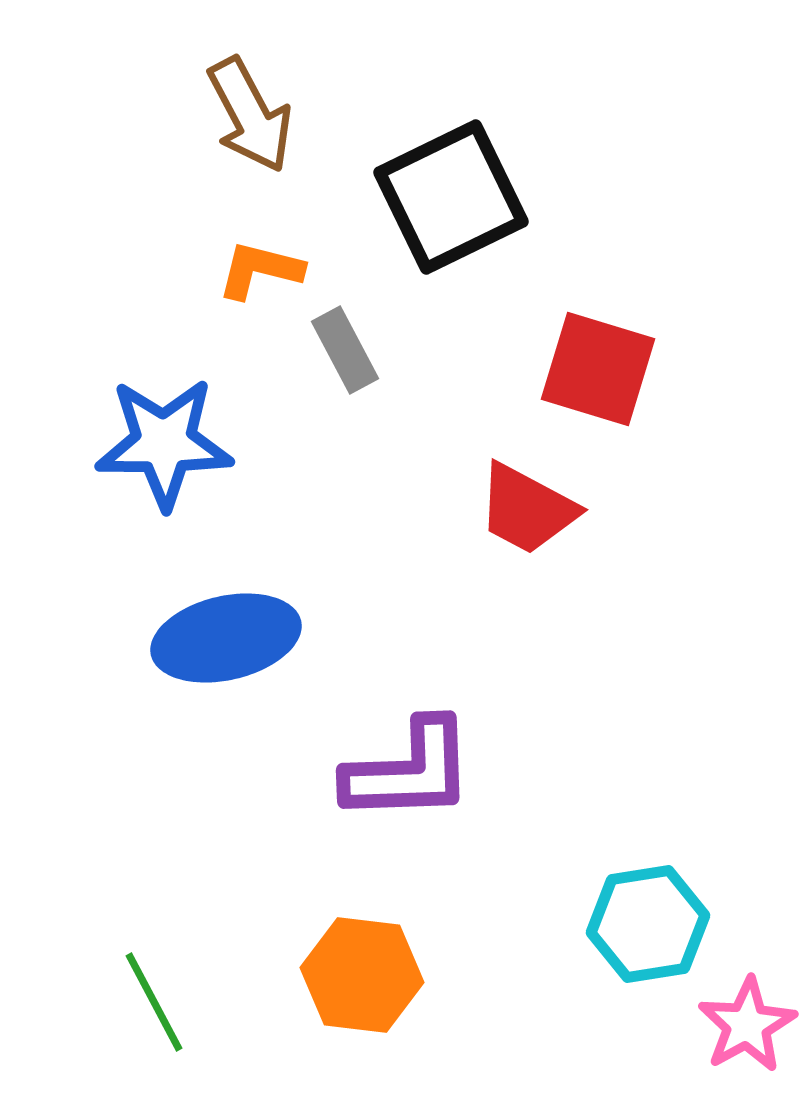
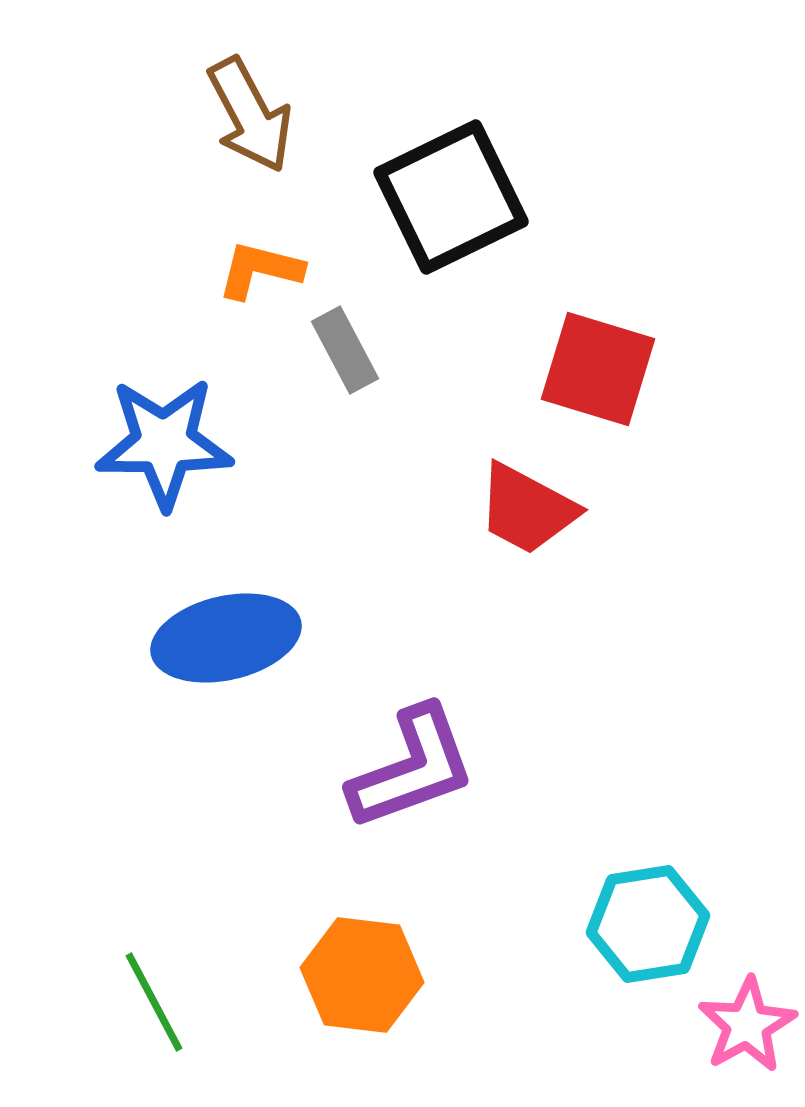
purple L-shape: moved 3 px right, 3 px up; rotated 18 degrees counterclockwise
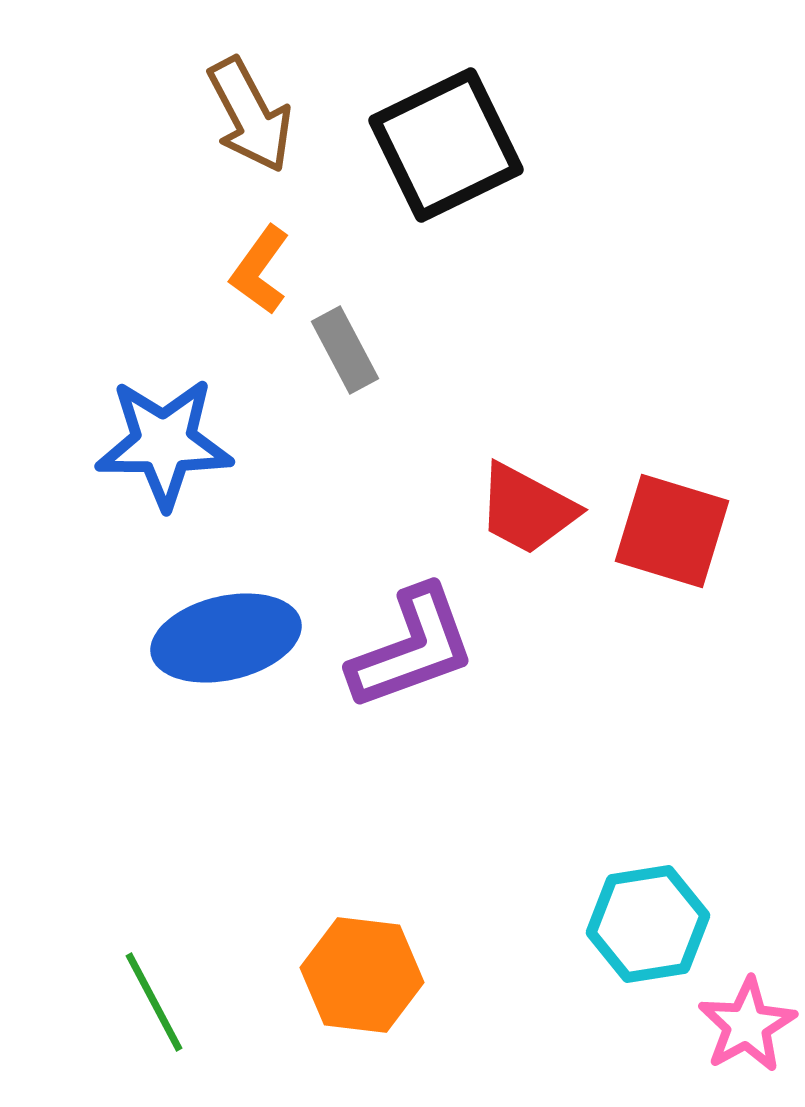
black square: moved 5 px left, 52 px up
orange L-shape: rotated 68 degrees counterclockwise
red square: moved 74 px right, 162 px down
purple L-shape: moved 120 px up
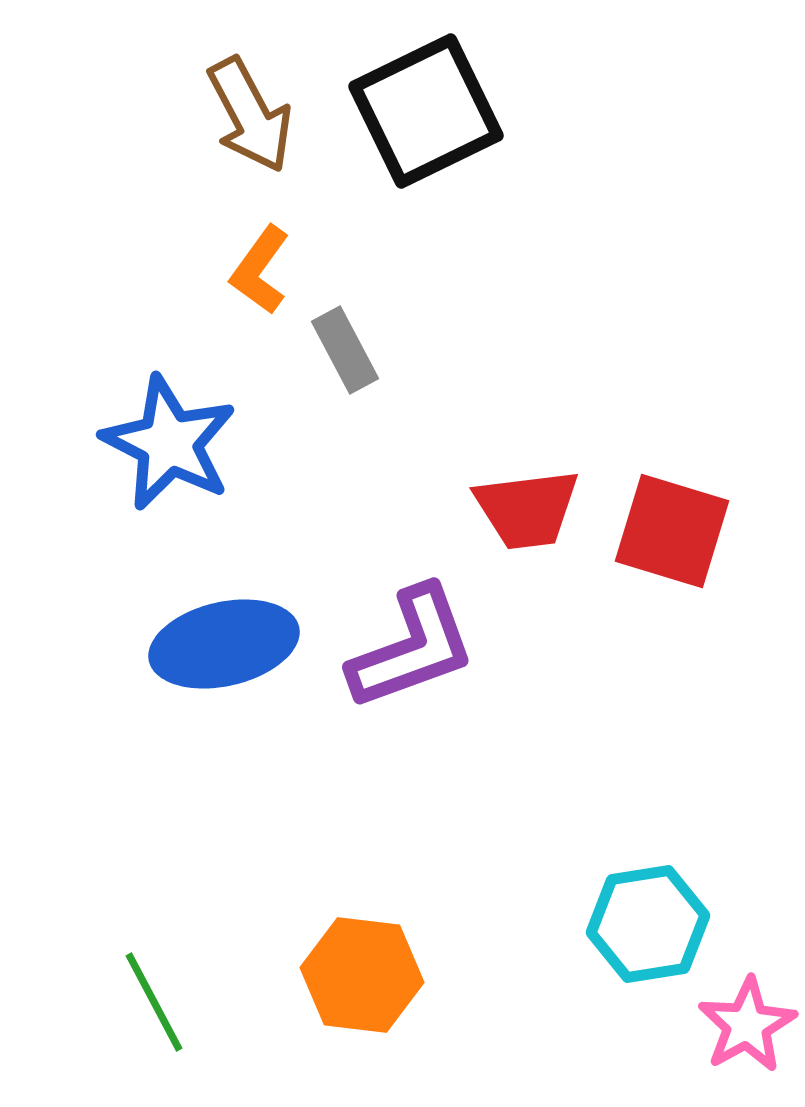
black square: moved 20 px left, 34 px up
blue star: moved 5 px right; rotated 27 degrees clockwise
red trapezoid: rotated 35 degrees counterclockwise
blue ellipse: moved 2 px left, 6 px down
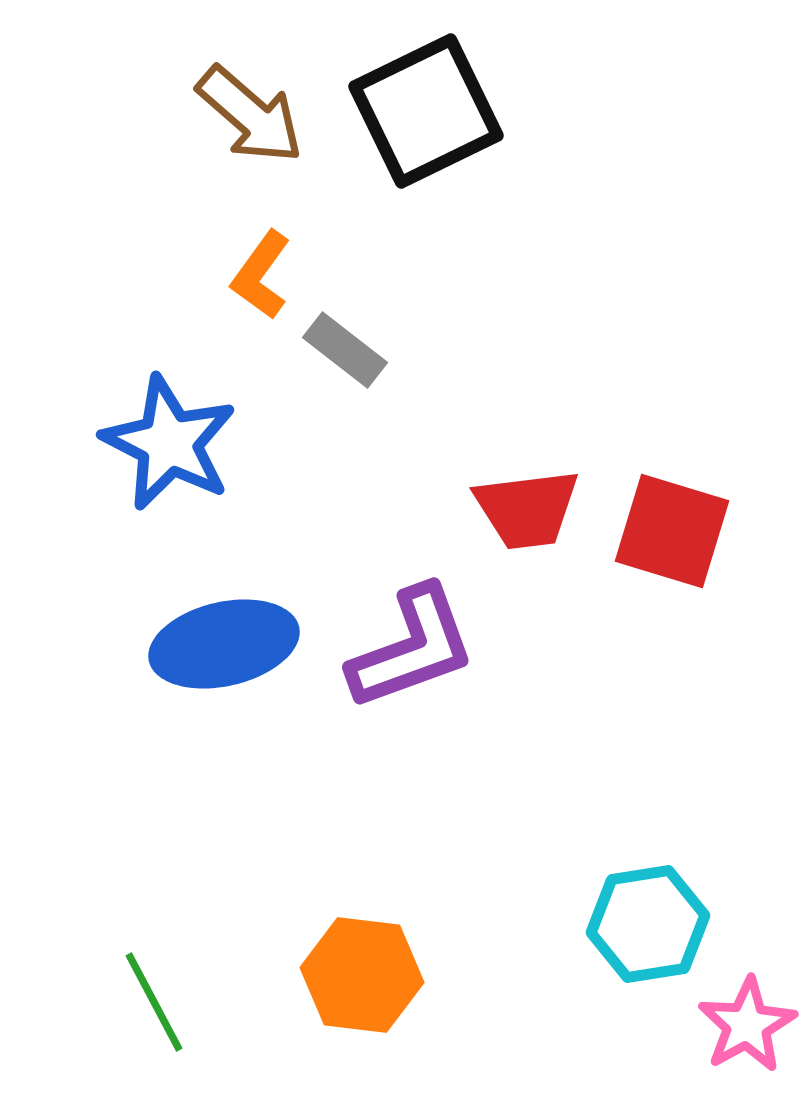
brown arrow: rotated 21 degrees counterclockwise
orange L-shape: moved 1 px right, 5 px down
gray rectangle: rotated 24 degrees counterclockwise
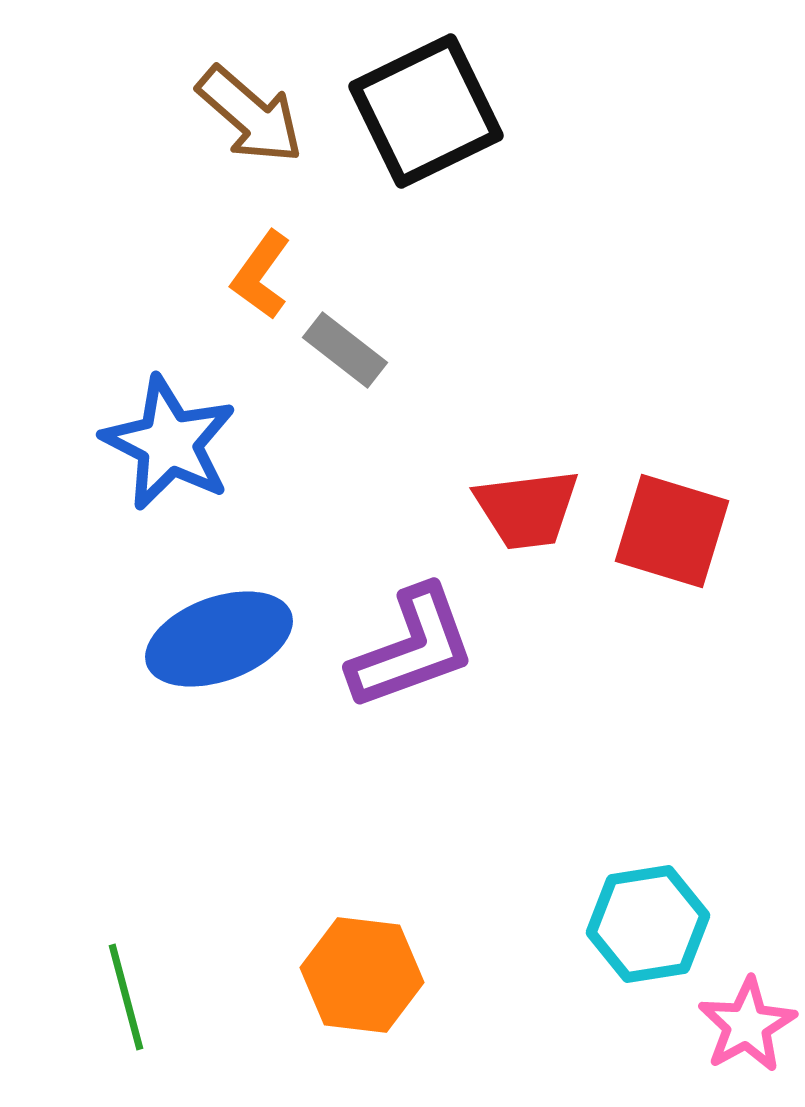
blue ellipse: moved 5 px left, 5 px up; rotated 7 degrees counterclockwise
green line: moved 28 px left, 5 px up; rotated 13 degrees clockwise
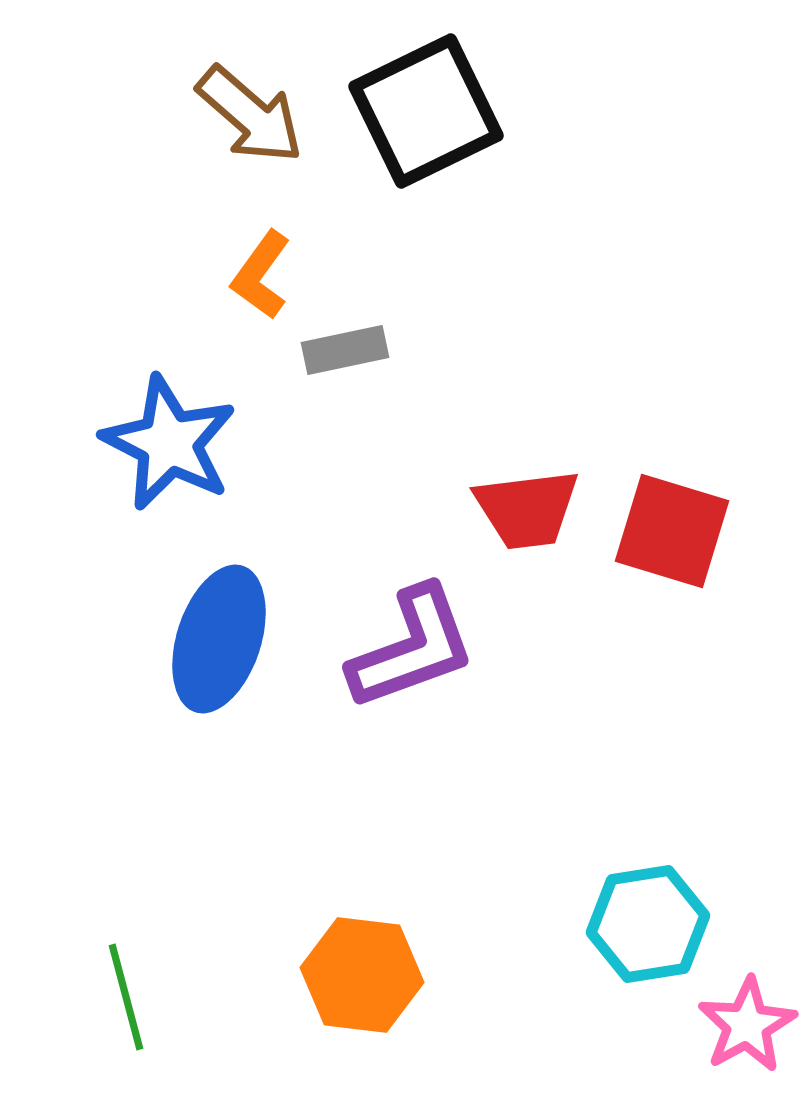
gray rectangle: rotated 50 degrees counterclockwise
blue ellipse: rotated 52 degrees counterclockwise
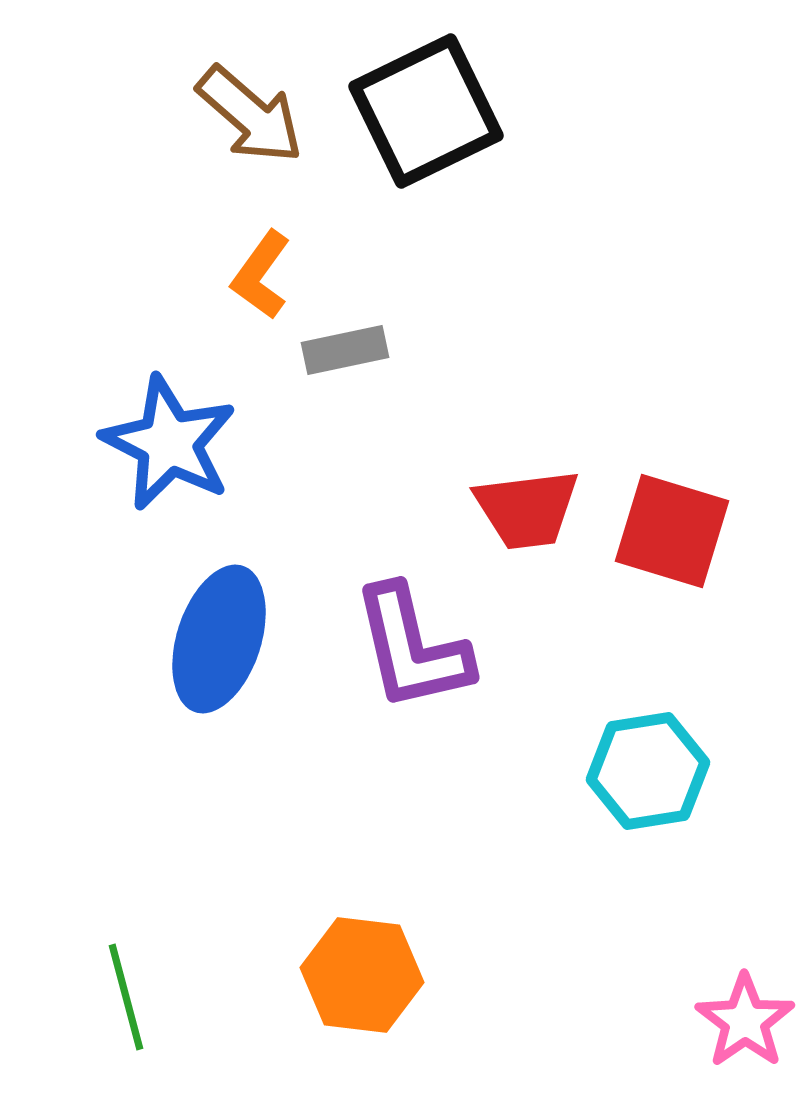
purple L-shape: rotated 97 degrees clockwise
cyan hexagon: moved 153 px up
pink star: moved 2 px left, 4 px up; rotated 6 degrees counterclockwise
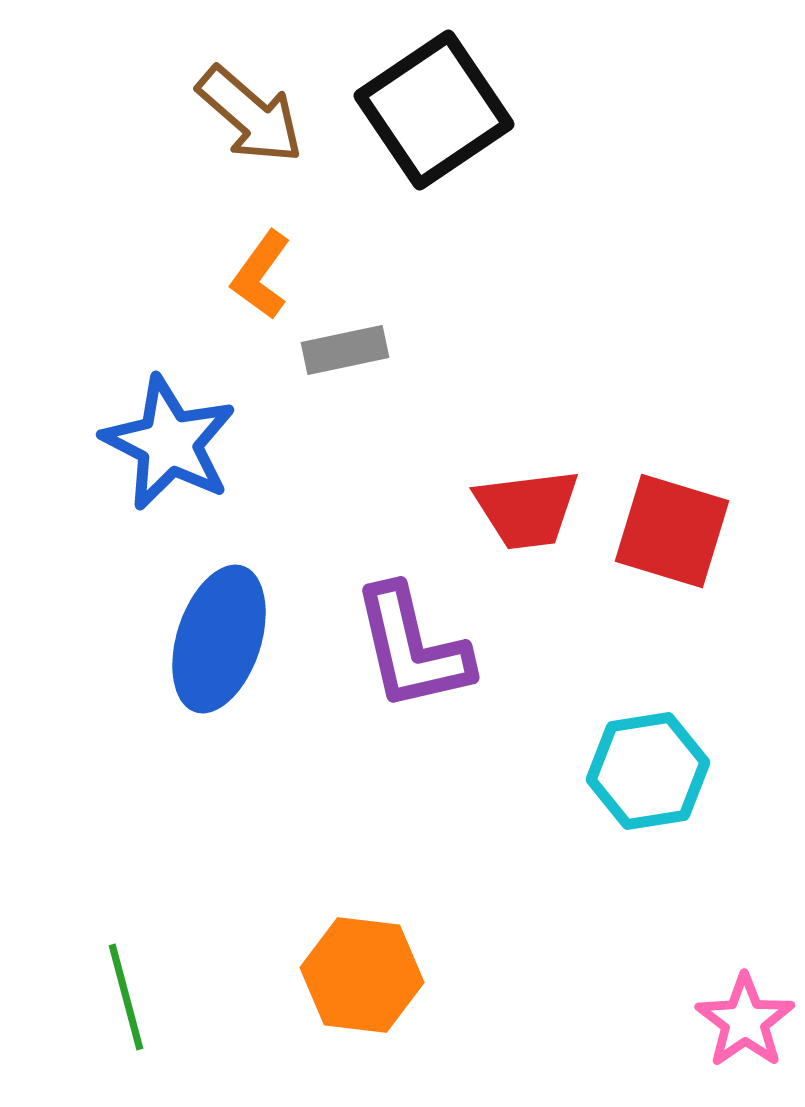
black square: moved 8 px right, 1 px up; rotated 8 degrees counterclockwise
